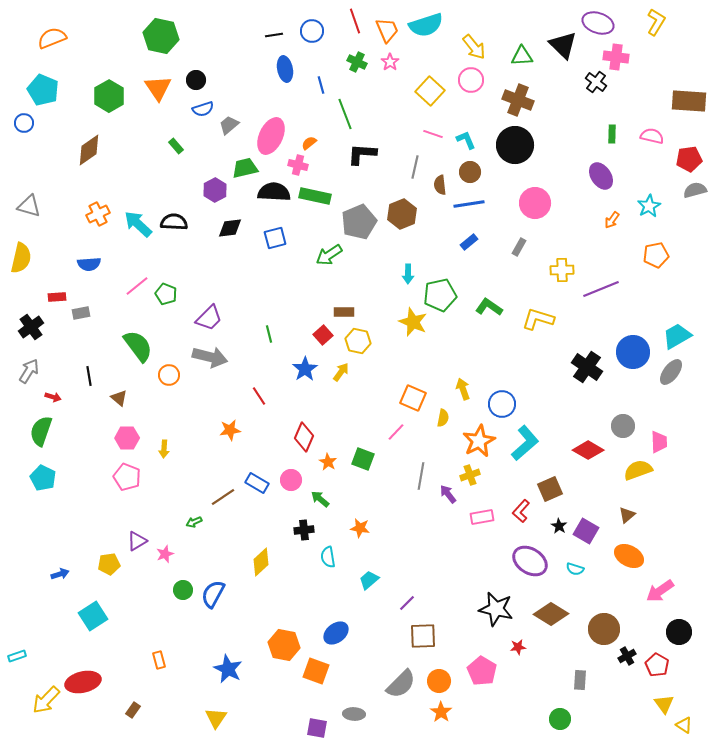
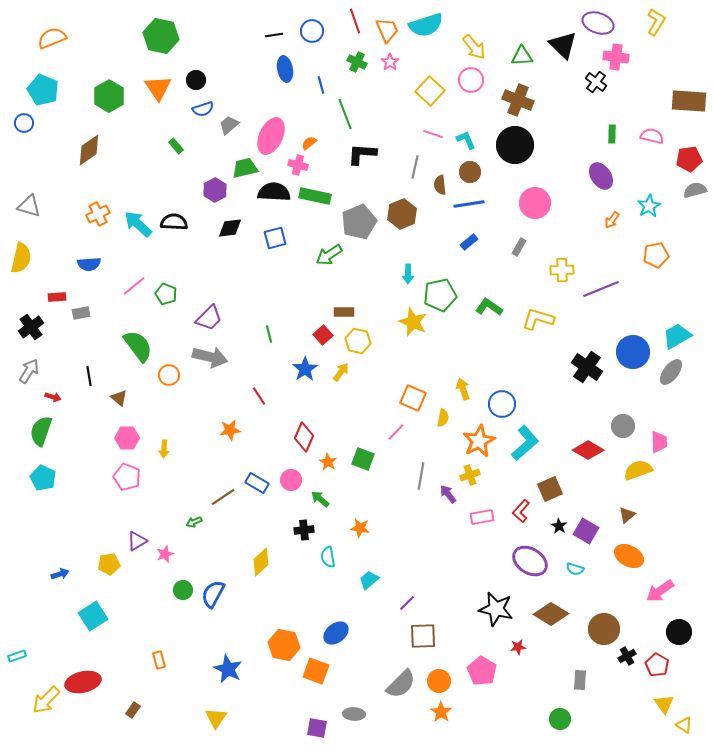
pink line at (137, 286): moved 3 px left
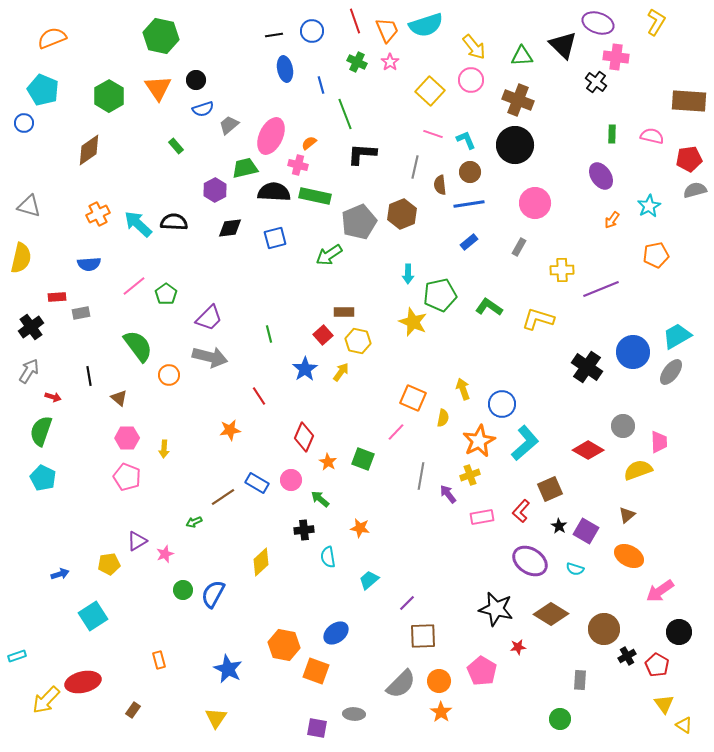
green pentagon at (166, 294): rotated 15 degrees clockwise
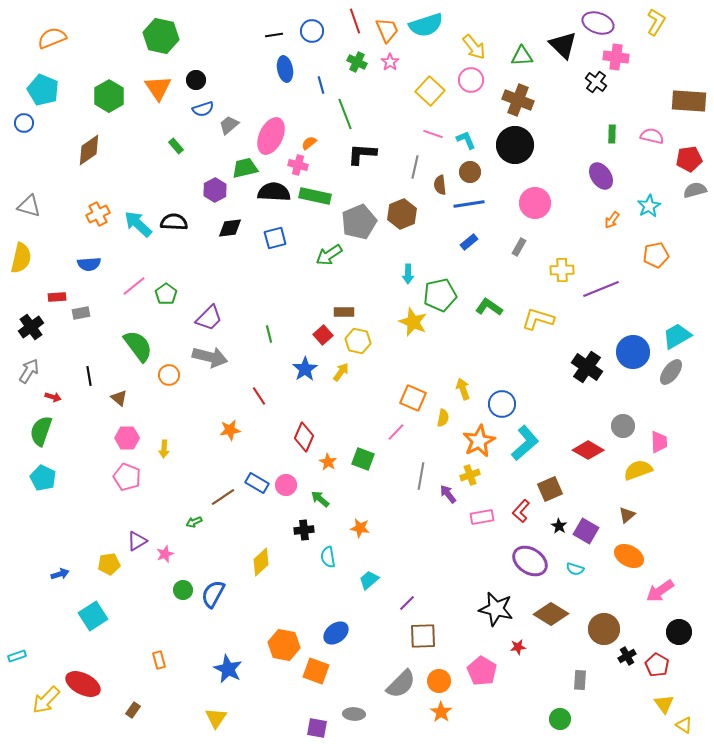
pink circle at (291, 480): moved 5 px left, 5 px down
red ellipse at (83, 682): moved 2 px down; rotated 40 degrees clockwise
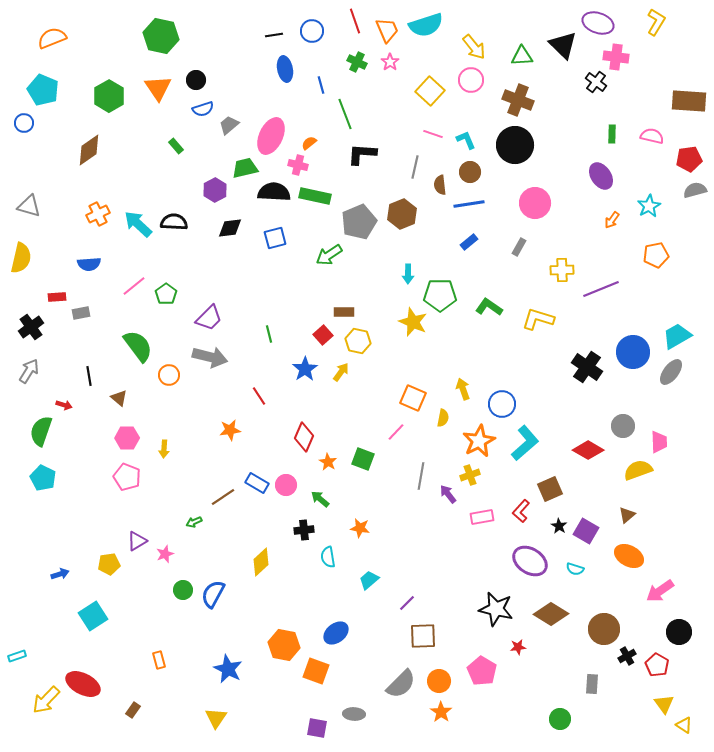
green pentagon at (440, 295): rotated 12 degrees clockwise
red arrow at (53, 397): moved 11 px right, 8 px down
gray rectangle at (580, 680): moved 12 px right, 4 px down
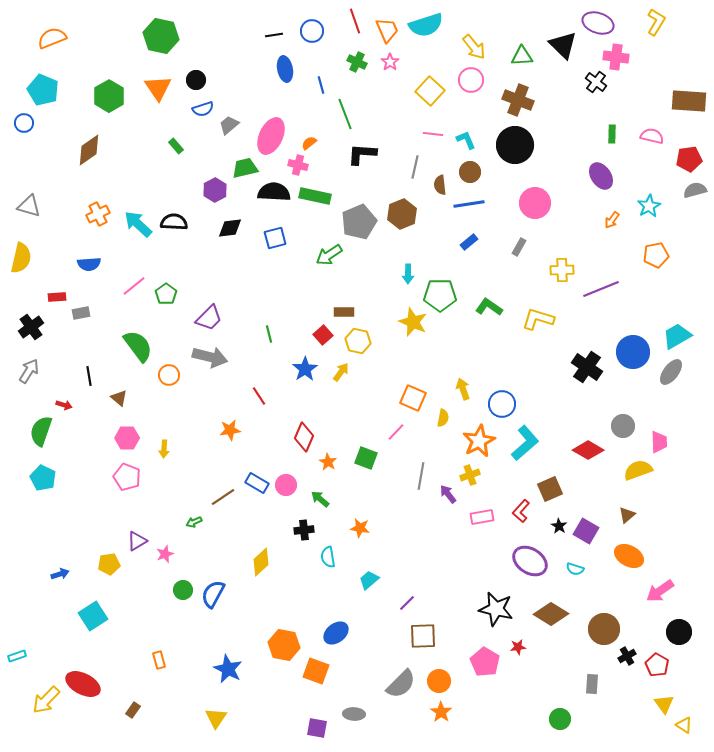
pink line at (433, 134): rotated 12 degrees counterclockwise
green square at (363, 459): moved 3 px right, 1 px up
pink pentagon at (482, 671): moved 3 px right, 9 px up
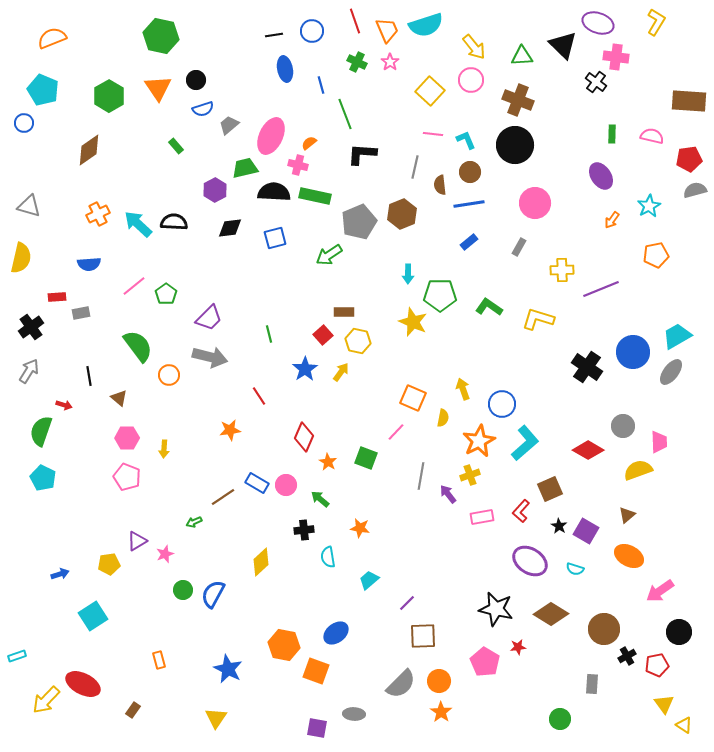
red pentagon at (657, 665): rotated 30 degrees clockwise
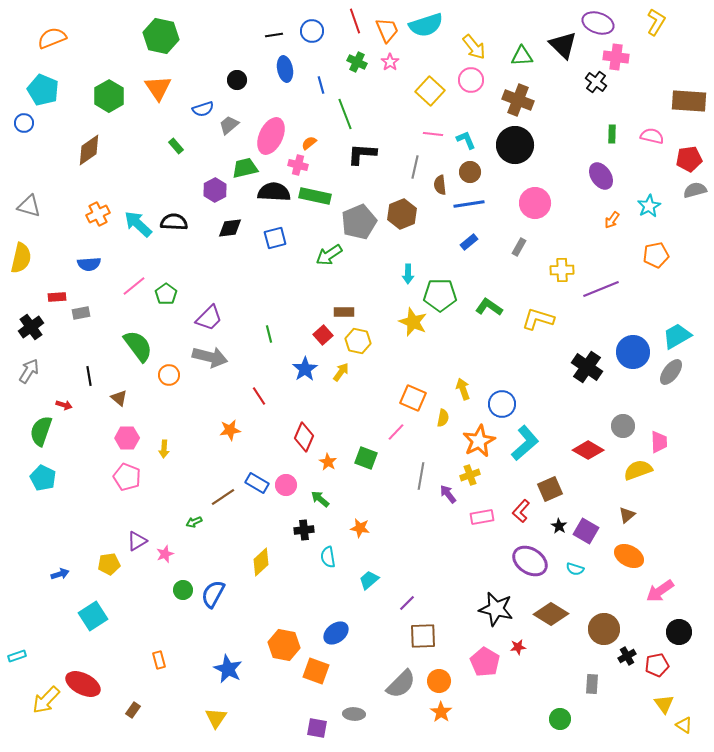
black circle at (196, 80): moved 41 px right
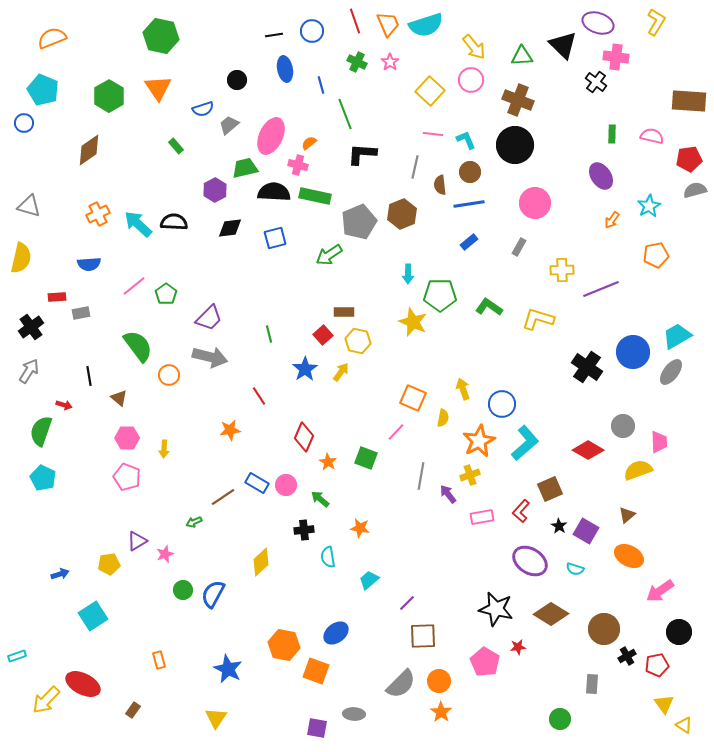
orange trapezoid at (387, 30): moved 1 px right, 6 px up
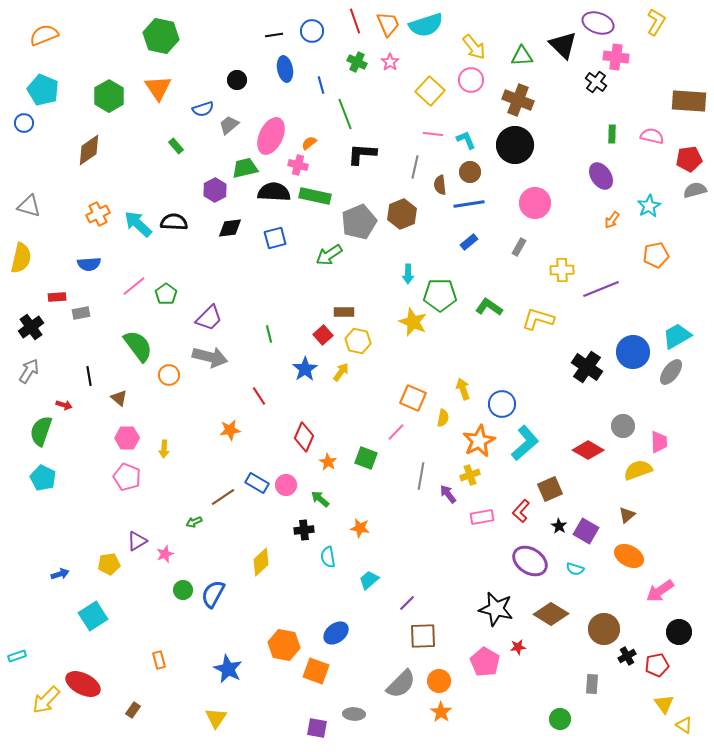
orange semicircle at (52, 38): moved 8 px left, 3 px up
